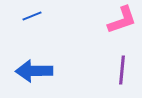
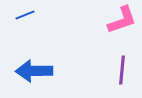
blue line: moved 7 px left, 1 px up
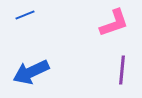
pink L-shape: moved 8 px left, 3 px down
blue arrow: moved 3 px left, 1 px down; rotated 24 degrees counterclockwise
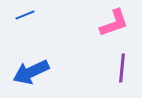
purple line: moved 2 px up
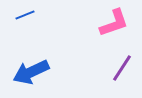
purple line: rotated 28 degrees clockwise
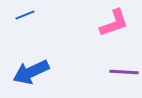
purple line: moved 2 px right, 4 px down; rotated 60 degrees clockwise
